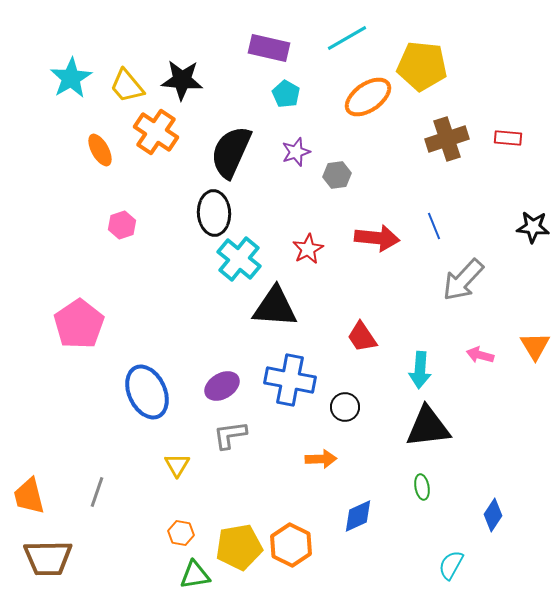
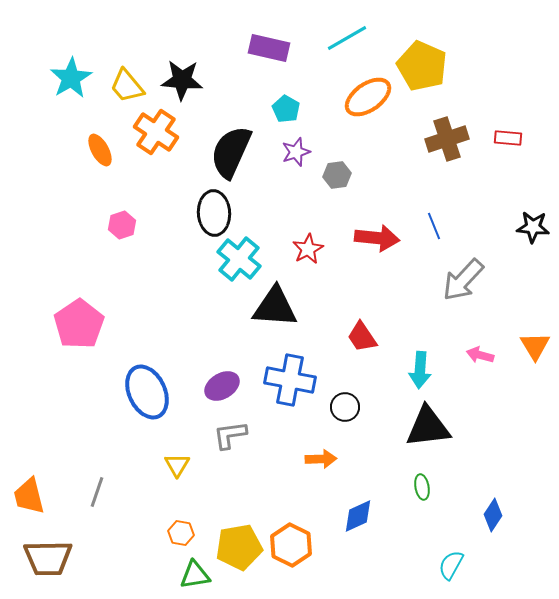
yellow pentagon at (422, 66): rotated 18 degrees clockwise
cyan pentagon at (286, 94): moved 15 px down
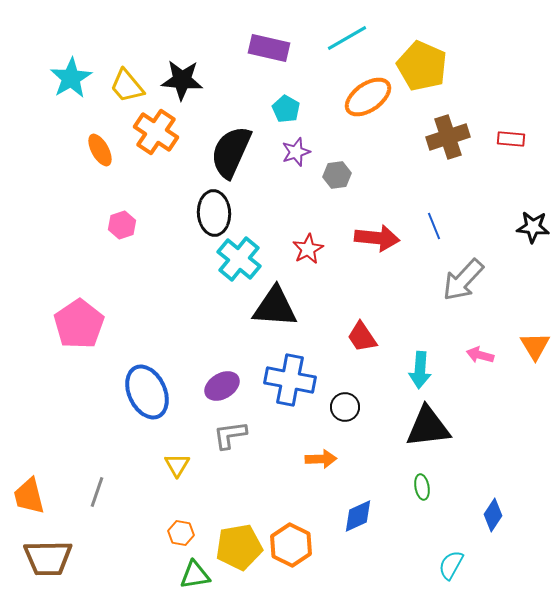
red rectangle at (508, 138): moved 3 px right, 1 px down
brown cross at (447, 139): moved 1 px right, 2 px up
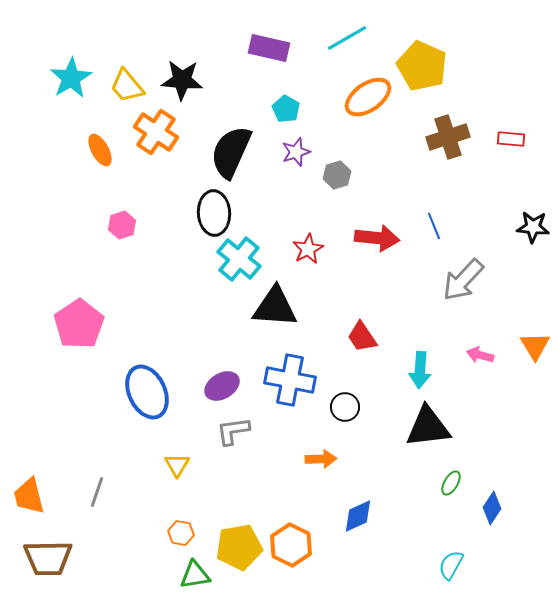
gray hexagon at (337, 175): rotated 8 degrees counterclockwise
gray L-shape at (230, 435): moved 3 px right, 4 px up
green ellipse at (422, 487): moved 29 px right, 4 px up; rotated 40 degrees clockwise
blue diamond at (493, 515): moved 1 px left, 7 px up
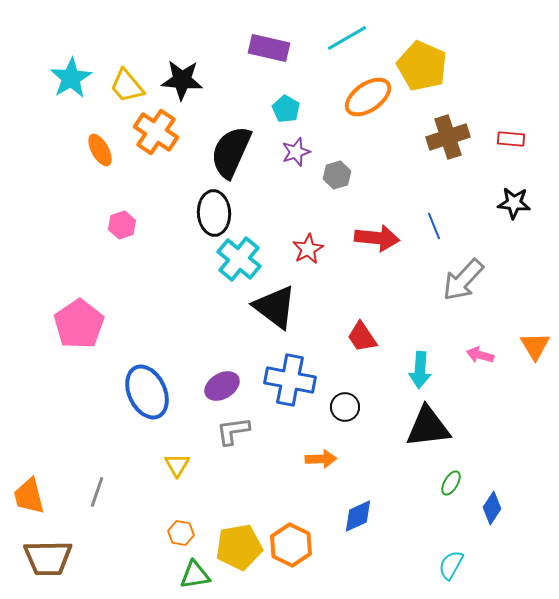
black star at (533, 227): moved 19 px left, 24 px up
black triangle at (275, 307): rotated 33 degrees clockwise
